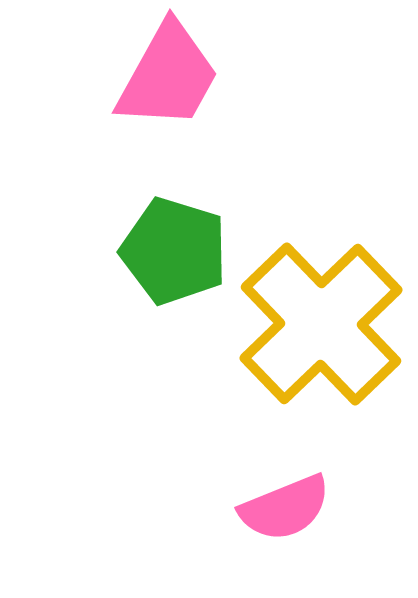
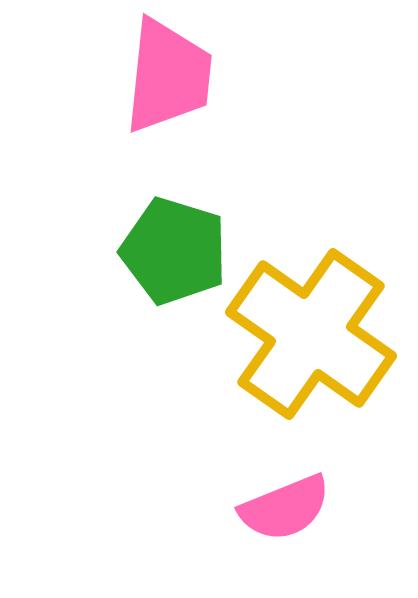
pink trapezoid: rotated 23 degrees counterclockwise
yellow cross: moved 10 px left, 10 px down; rotated 11 degrees counterclockwise
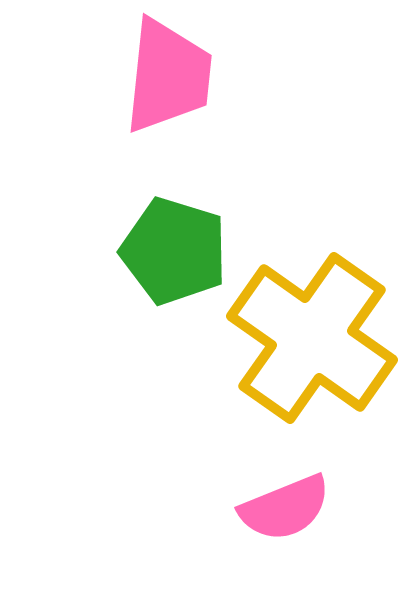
yellow cross: moved 1 px right, 4 px down
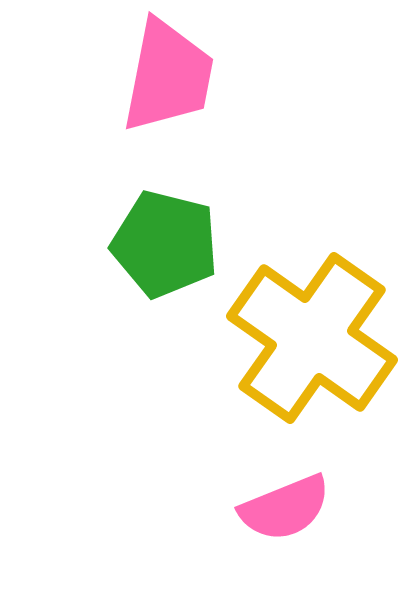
pink trapezoid: rotated 5 degrees clockwise
green pentagon: moved 9 px left, 7 px up; rotated 3 degrees counterclockwise
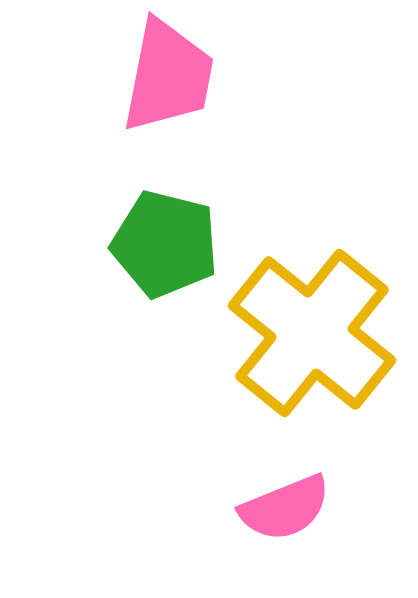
yellow cross: moved 5 px up; rotated 4 degrees clockwise
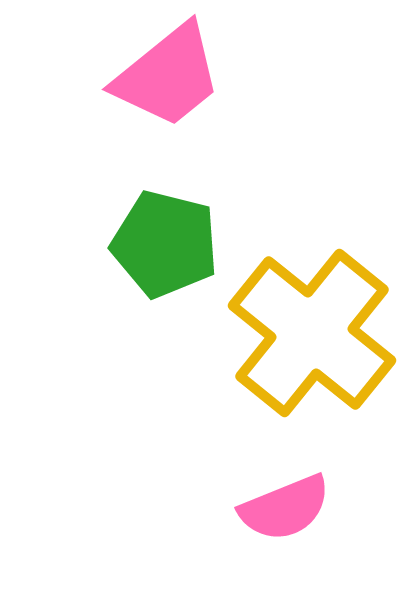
pink trapezoid: rotated 40 degrees clockwise
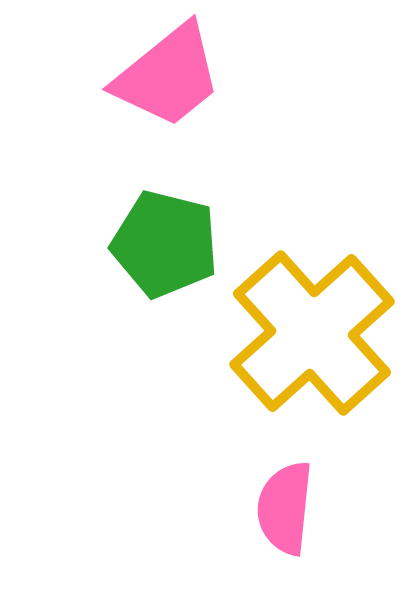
yellow cross: rotated 9 degrees clockwise
pink semicircle: rotated 118 degrees clockwise
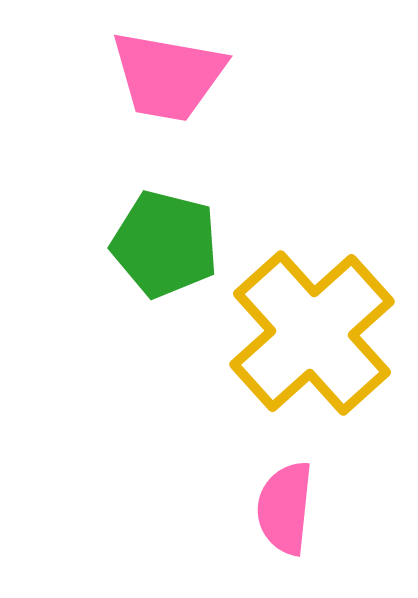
pink trapezoid: rotated 49 degrees clockwise
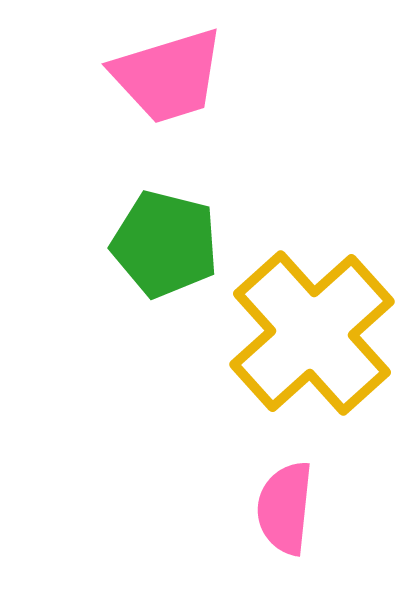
pink trapezoid: rotated 27 degrees counterclockwise
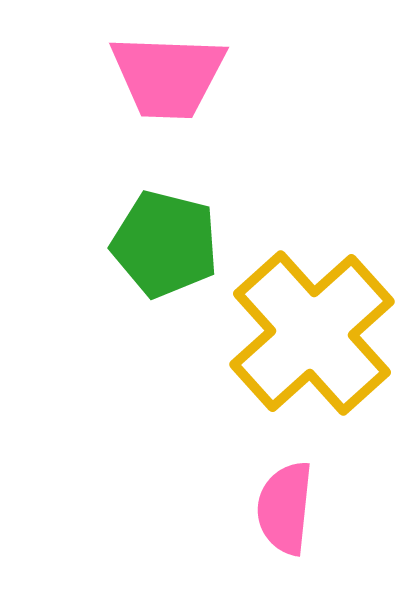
pink trapezoid: rotated 19 degrees clockwise
